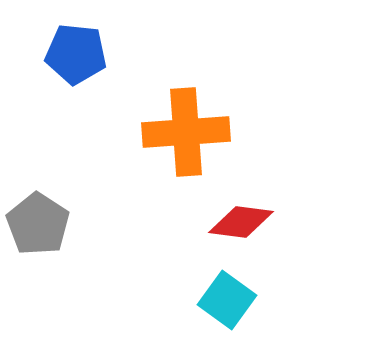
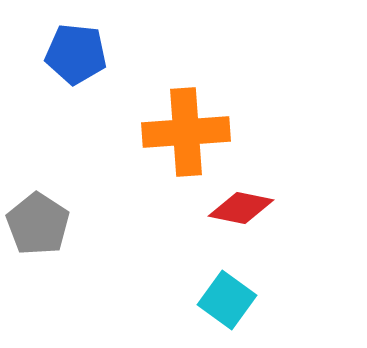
red diamond: moved 14 px up; rotated 4 degrees clockwise
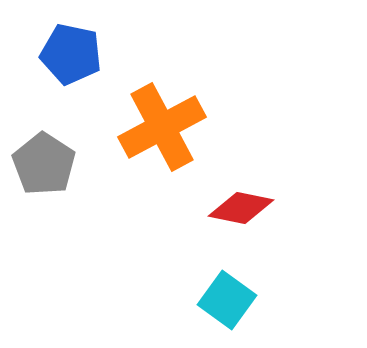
blue pentagon: moved 5 px left; rotated 6 degrees clockwise
orange cross: moved 24 px left, 5 px up; rotated 24 degrees counterclockwise
gray pentagon: moved 6 px right, 60 px up
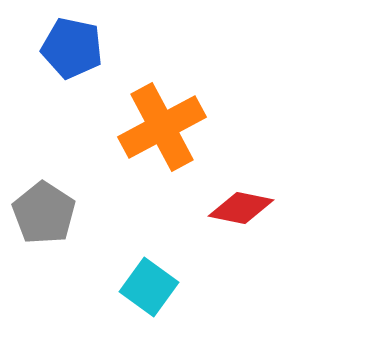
blue pentagon: moved 1 px right, 6 px up
gray pentagon: moved 49 px down
cyan square: moved 78 px left, 13 px up
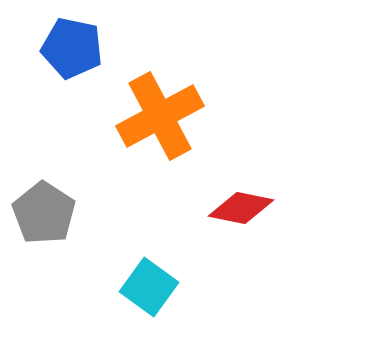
orange cross: moved 2 px left, 11 px up
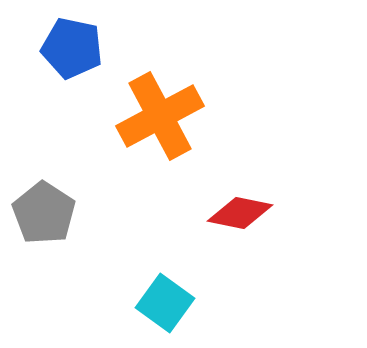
red diamond: moved 1 px left, 5 px down
cyan square: moved 16 px right, 16 px down
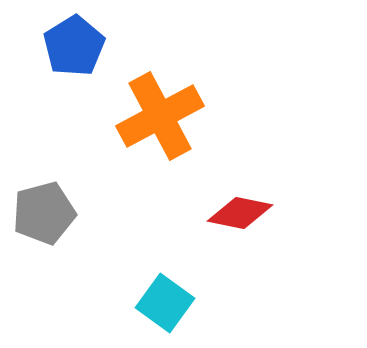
blue pentagon: moved 2 px right, 2 px up; rotated 28 degrees clockwise
gray pentagon: rotated 24 degrees clockwise
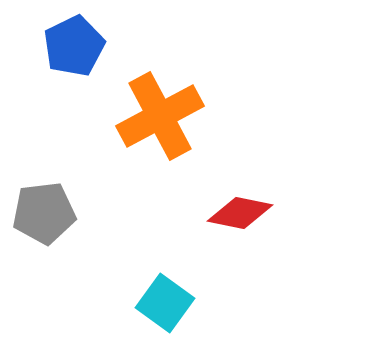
blue pentagon: rotated 6 degrees clockwise
gray pentagon: rotated 8 degrees clockwise
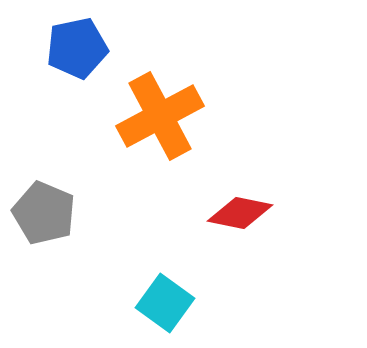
blue pentagon: moved 3 px right, 2 px down; rotated 14 degrees clockwise
gray pentagon: rotated 30 degrees clockwise
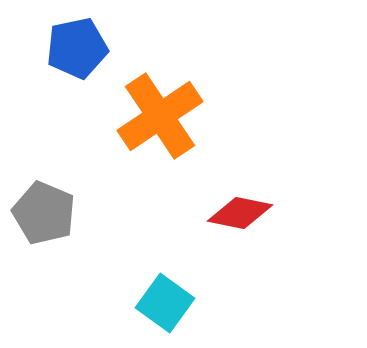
orange cross: rotated 6 degrees counterclockwise
